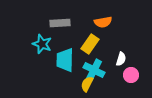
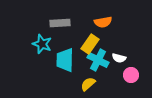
white semicircle: moved 2 px left, 1 px up; rotated 88 degrees clockwise
cyan cross: moved 4 px right, 10 px up
yellow semicircle: moved 1 px right; rotated 21 degrees clockwise
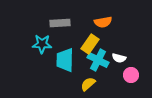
cyan star: rotated 18 degrees counterclockwise
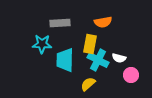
yellow rectangle: rotated 24 degrees counterclockwise
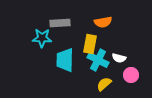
cyan star: moved 6 px up
yellow semicircle: moved 16 px right
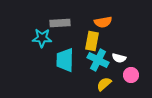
yellow rectangle: moved 2 px right, 3 px up
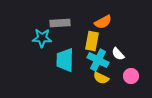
orange semicircle: rotated 18 degrees counterclockwise
white semicircle: moved 1 px left, 4 px up; rotated 32 degrees clockwise
pink circle: moved 1 px down
yellow semicircle: moved 3 px left, 6 px up; rotated 112 degrees counterclockwise
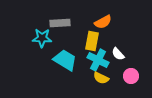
cyan trapezoid: rotated 120 degrees clockwise
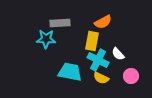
cyan star: moved 4 px right, 1 px down
cyan trapezoid: moved 5 px right, 12 px down; rotated 20 degrees counterclockwise
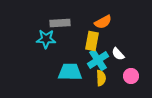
cyan cross: rotated 30 degrees clockwise
cyan trapezoid: rotated 10 degrees counterclockwise
yellow semicircle: rotated 119 degrees counterclockwise
